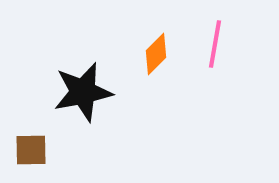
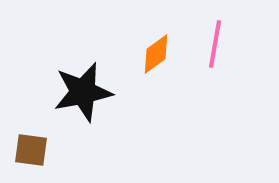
orange diamond: rotated 9 degrees clockwise
brown square: rotated 9 degrees clockwise
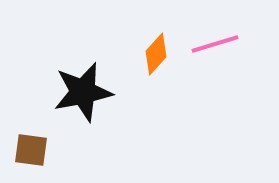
pink line: rotated 63 degrees clockwise
orange diamond: rotated 12 degrees counterclockwise
